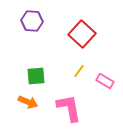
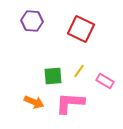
red square: moved 1 px left, 5 px up; rotated 16 degrees counterclockwise
green square: moved 17 px right
orange arrow: moved 6 px right
pink L-shape: moved 1 px right, 5 px up; rotated 76 degrees counterclockwise
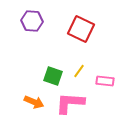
green square: rotated 24 degrees clockwise
pink rectangle: rotated 24 degrees counterclockwise
